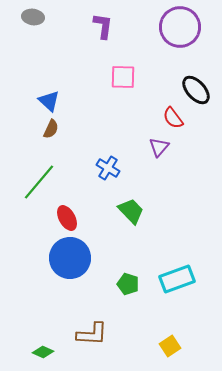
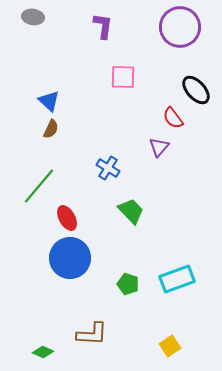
green line: moved 4 px down
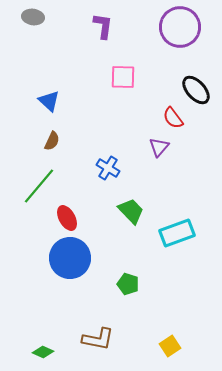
brown semicircle: moved 1 px right, 12 px down
cyan rectangle: moved 46 px up
brown L-shape: moved 6 px right, 5 px down; rotated 8 degrees clockwise
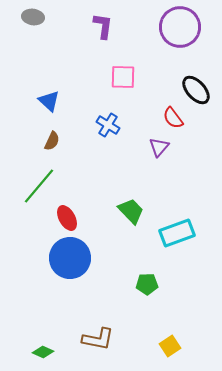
blue cross: moved 43 px up
green pentagon: moved 19 px right; rotated 20 degrees counterclockwise
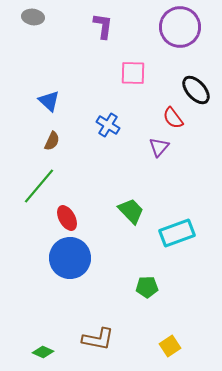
pink square: moved 10 px right, 4 px up
green pentagon: moved 3 px down
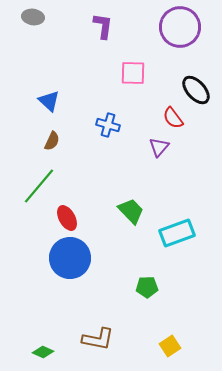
blue cross: rotated 15 degrees counterclockwise
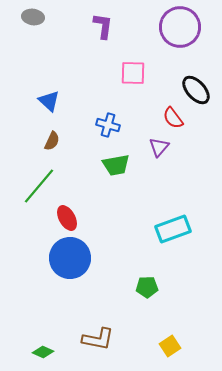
green trapezoid: moved 15 px left, 46 px up; rotated 124 degrees clockwise
cyan rectangle: moved 4 px left, 4 px up
